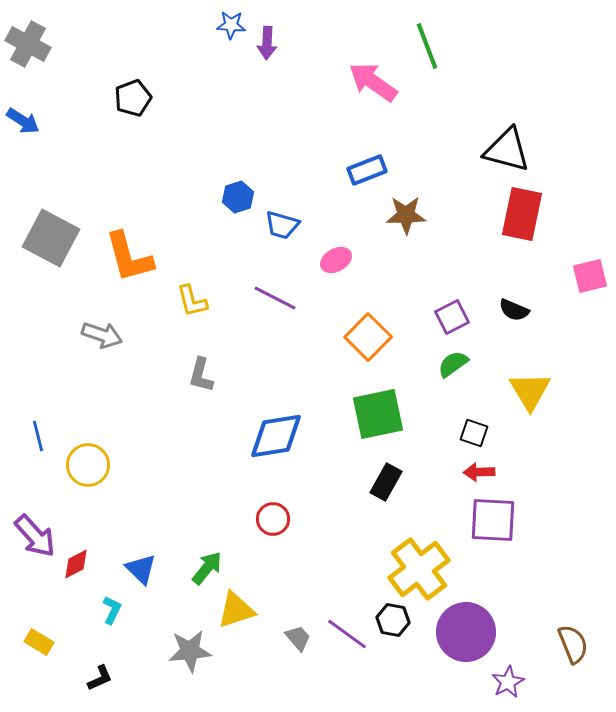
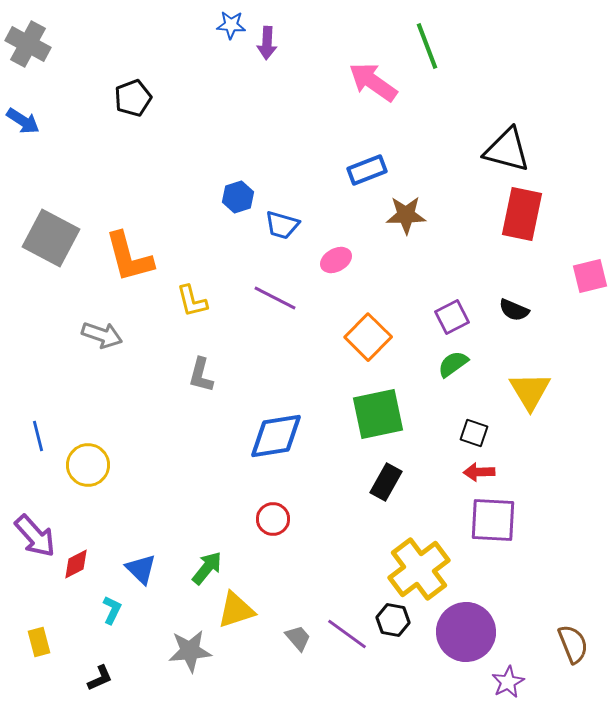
yellow rectangle at (39, 642): rotated 44 degrees clockwise
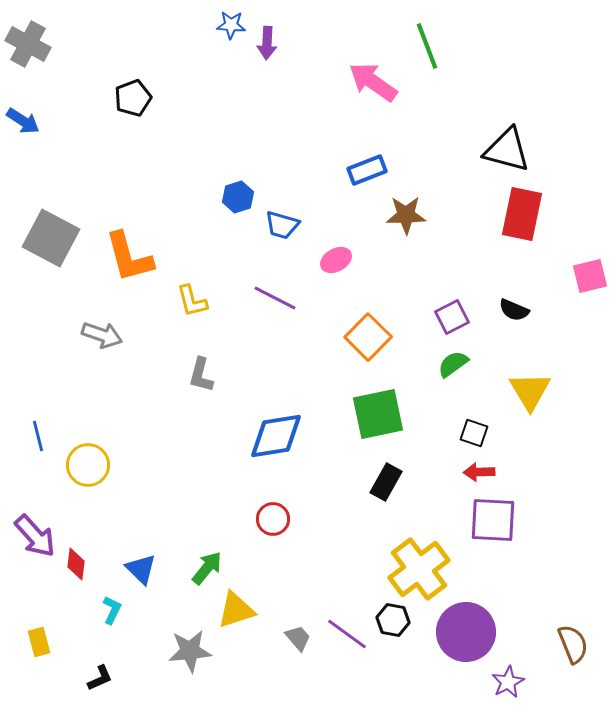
red diamond at (76, 564): rotated 56 degrees counterclockwise
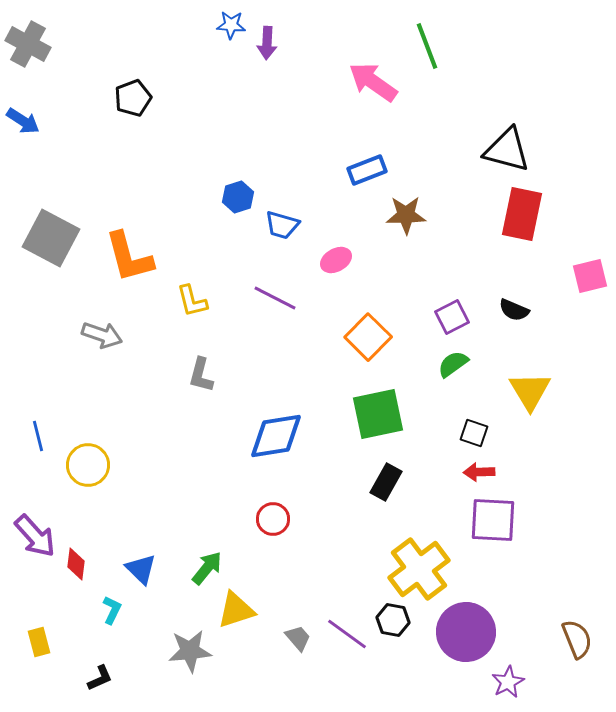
brown semicircle at (573, 644): moved 4 px right, 5 px up
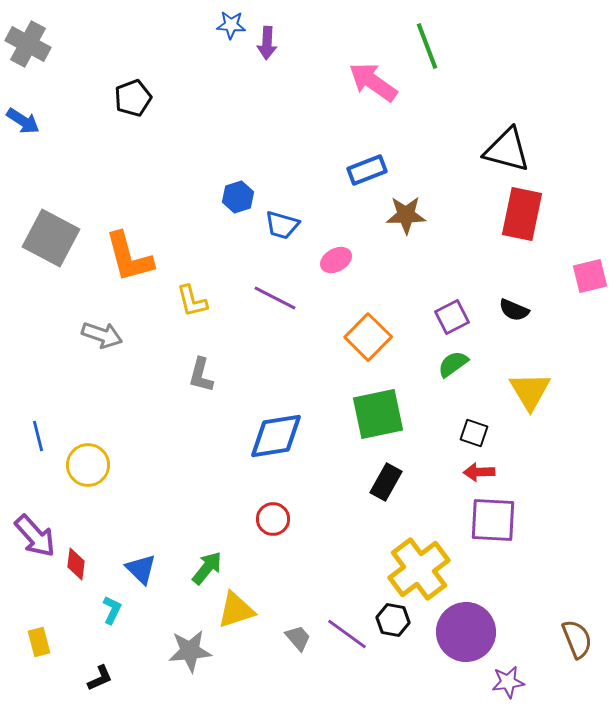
purple star at (508, 682): rotated 20 degrees clockwise
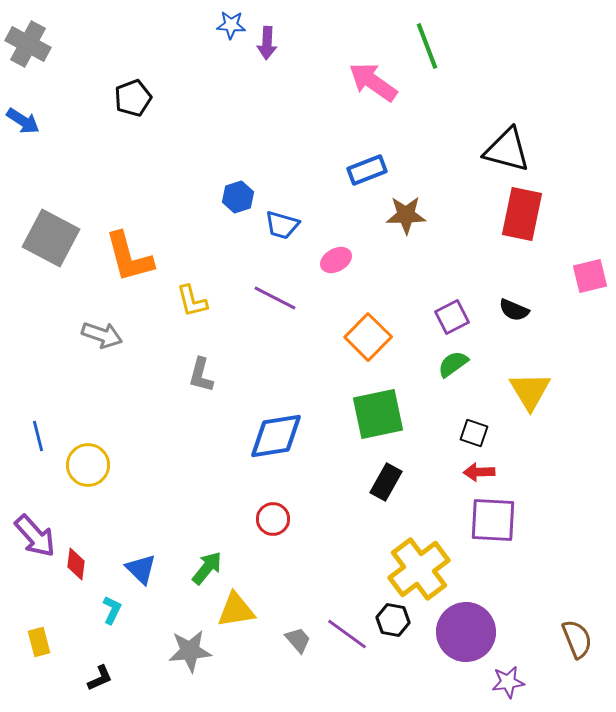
yellow triangle at (236, 610): rotated 9 degrees clockwise
gray trapezoid at (298, 638): moved 2 px down
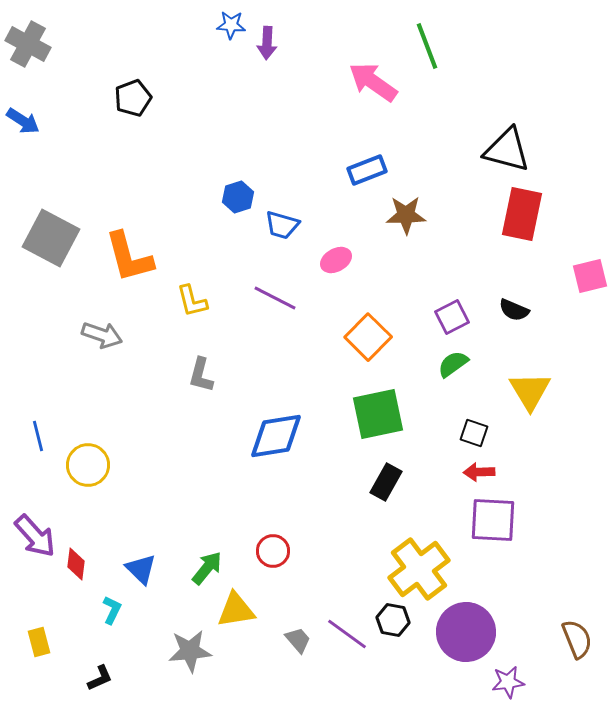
red circle at (273, 519): moved 32 px down
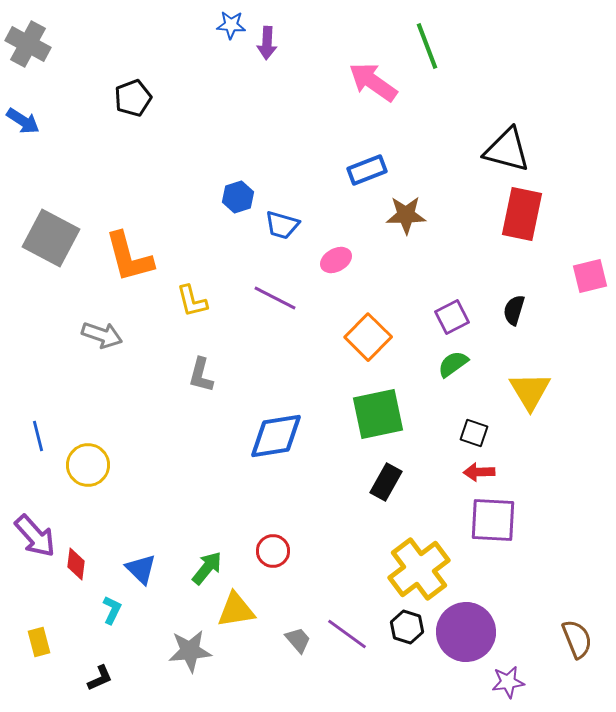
black semicircle at (514, 310): rotated 84 degrees clockwise
black hexagon at (393, 620): moved 14 px right, 7 px down; rotated 8 degrees clockwise
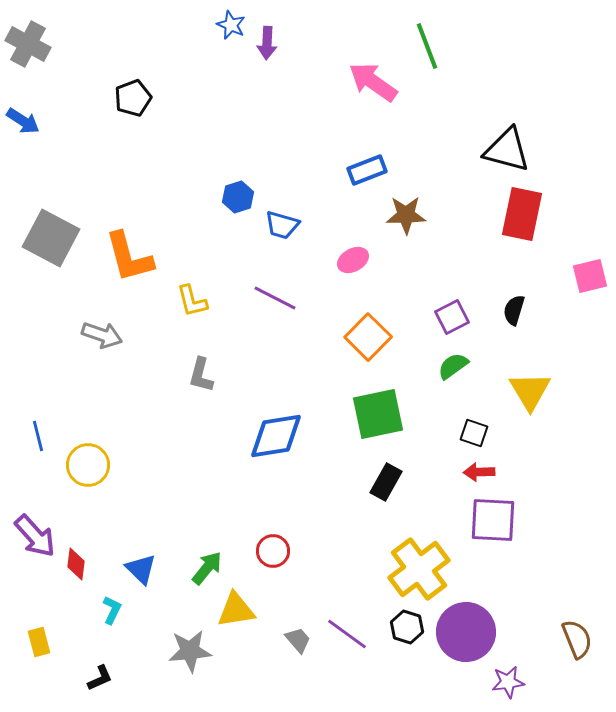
blue star at (231, 25): rotated 20 degrees clockwise
pink ellipse at (336, 260): moved 17 px right
green semicircle at (453, 364): moved 2 px down
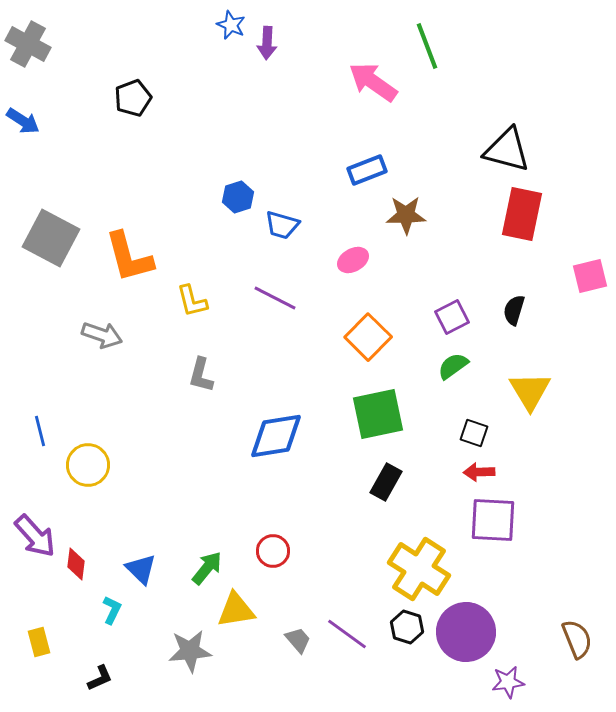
blue line at (38, 436): moved 2 px right, 5 px up
yellow cross at (419, 569): rotated 20 degrees counterclockwise
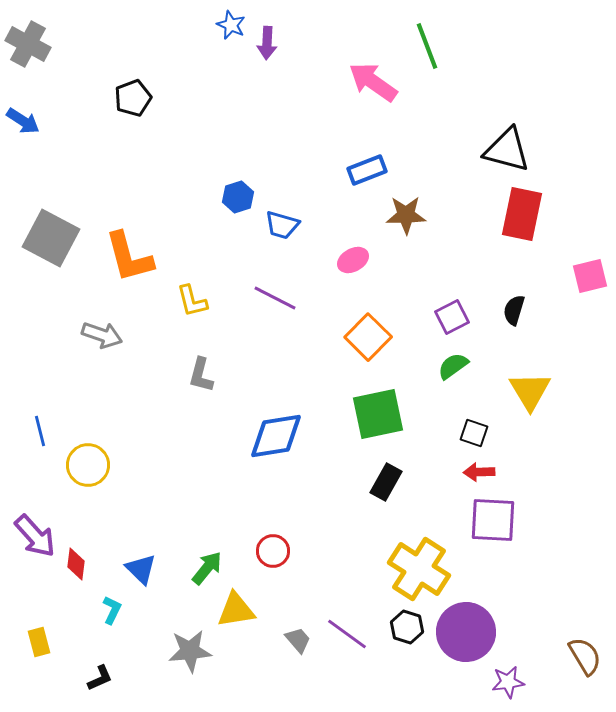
brown semicircle at (577, 639): moved 8 px right, 17 px down; rotated 9 degrees counterclockwise
